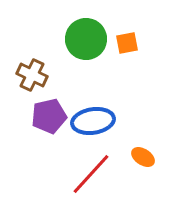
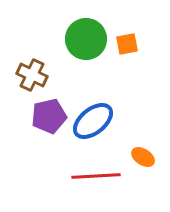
orange square: moved 1 px down
blue ellipse: rotated 30 degrees counterclockwise
red line: moved 5 px right, 2 px down; rotated 45 degrees clockwise
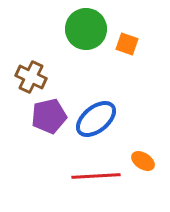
green circle: moved 10 px up
orange square: rotated 30 degrees clockwise
brown cross: moved 1 px left, 2 px down
blue ellipse: moved 3 px right, 2 px up
orange ellipse: moved 4 px down
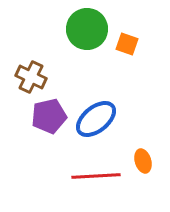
green circle: moved 1 px right
orange ellipse: rotated 40 degrees clockwise
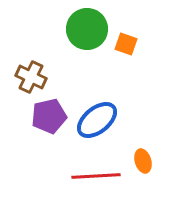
orange square: moved 1 px left
blue ellipse: moved 1 px right, 1 px down
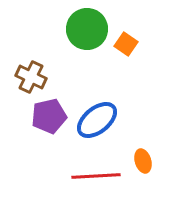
orange square: rotated 15 degrees clockwise
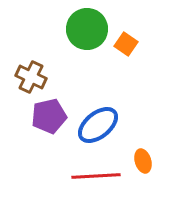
blue ellipse: moved 1 px right, 5 px down
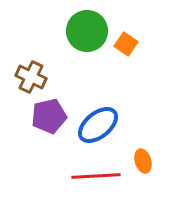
green circle: moved 2 px down
